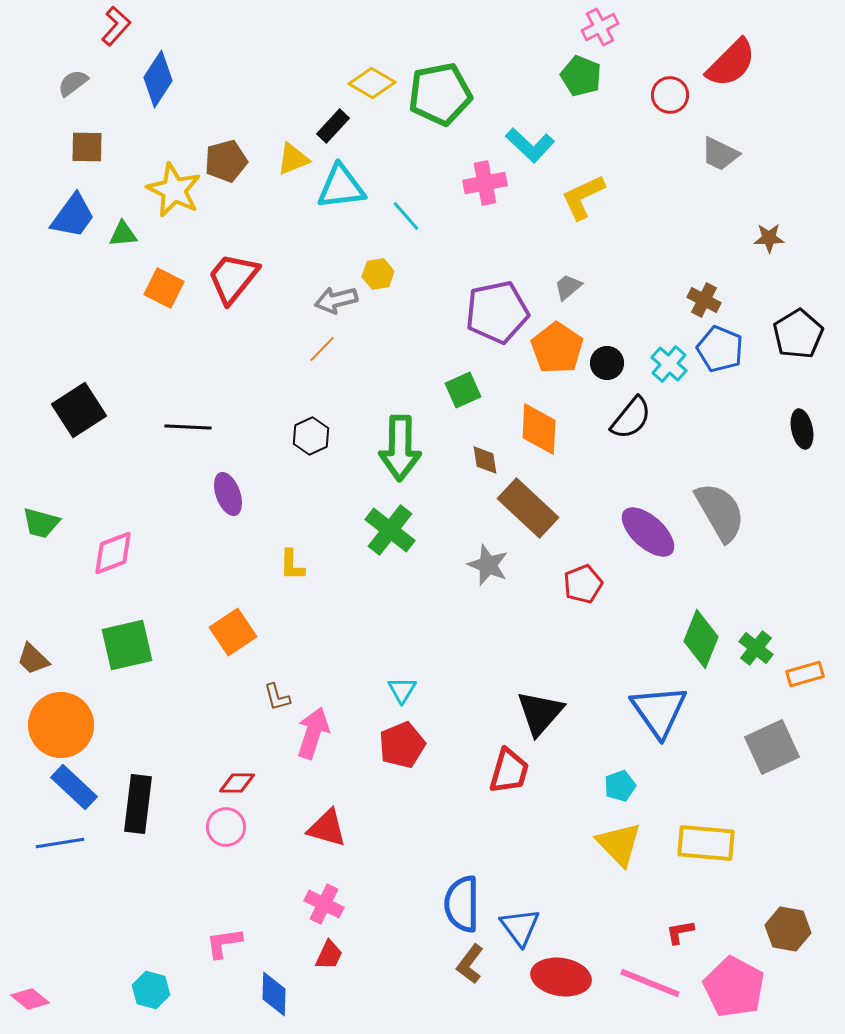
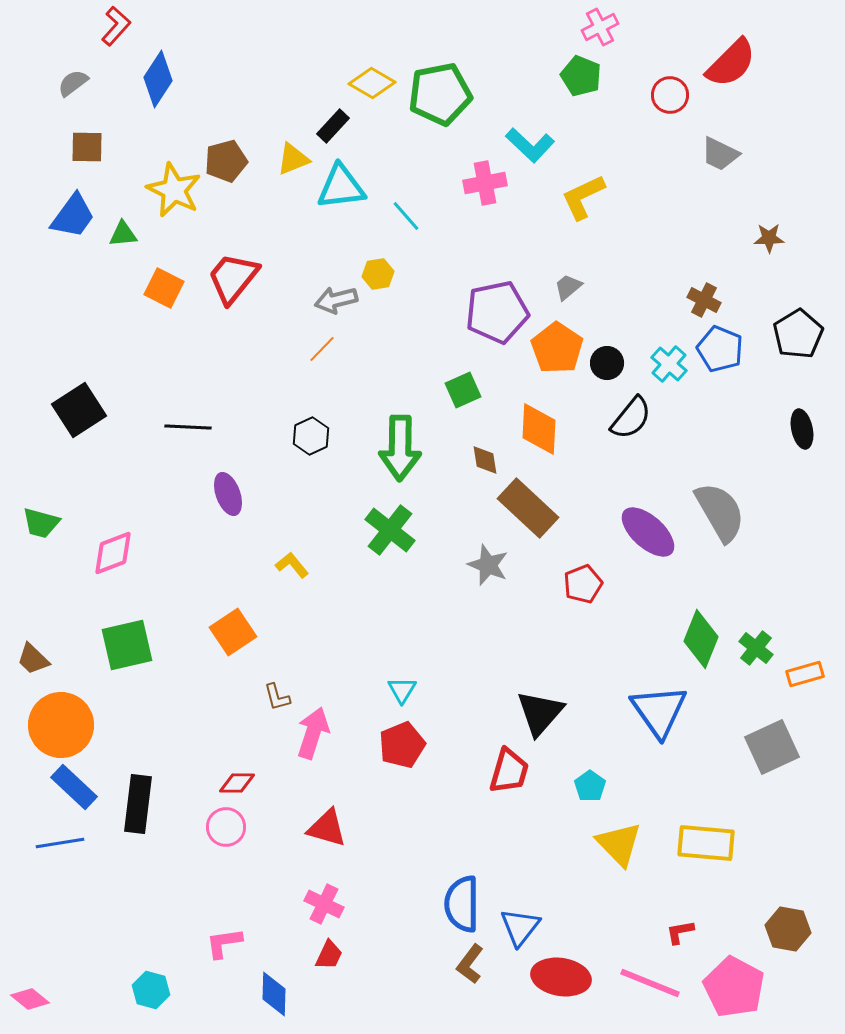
yellow L-shape at (292, 565): rotated 140 degrees clockwise
cyan pentagon at (620, 786): moved 30 px left; rotated 16 degrees counterclockwise
blue triangle at (520, 927): rotated 15 degrees clockwise
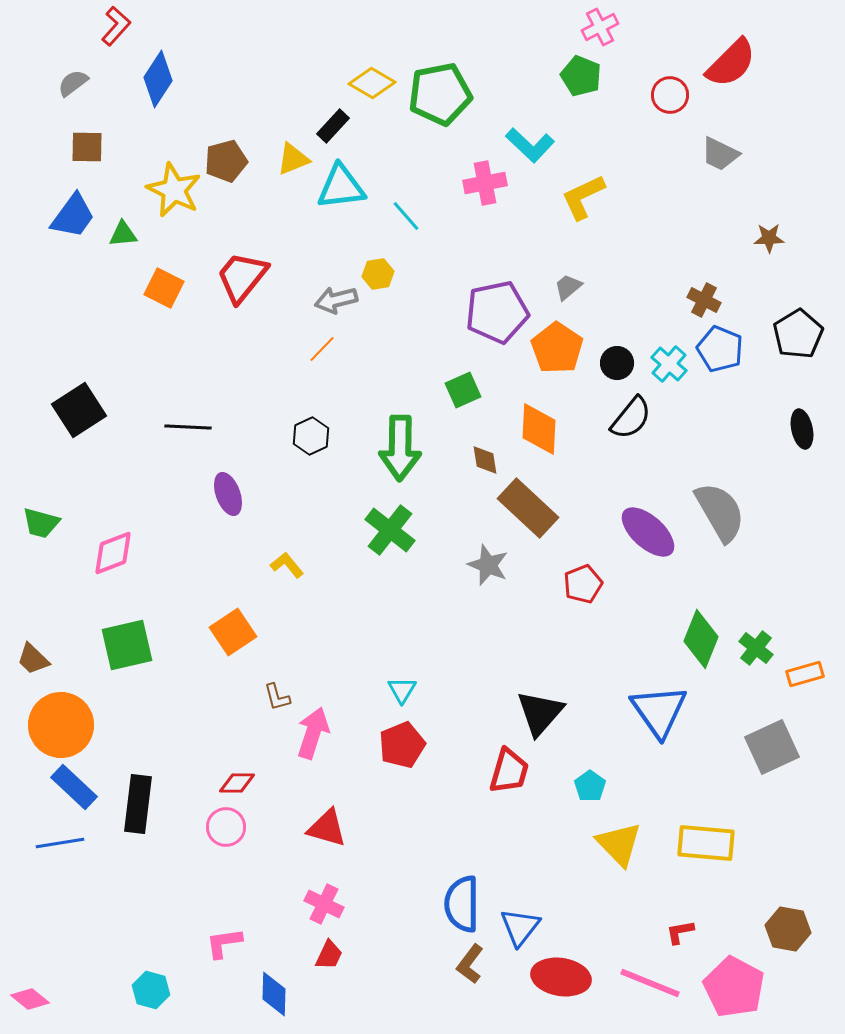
red trapezoid at (233, 278): moved 9 px right, 1 px up
black circle at (607, 363): moved 10 px right
yellow L-shape at (292, 565): moved 5 px left
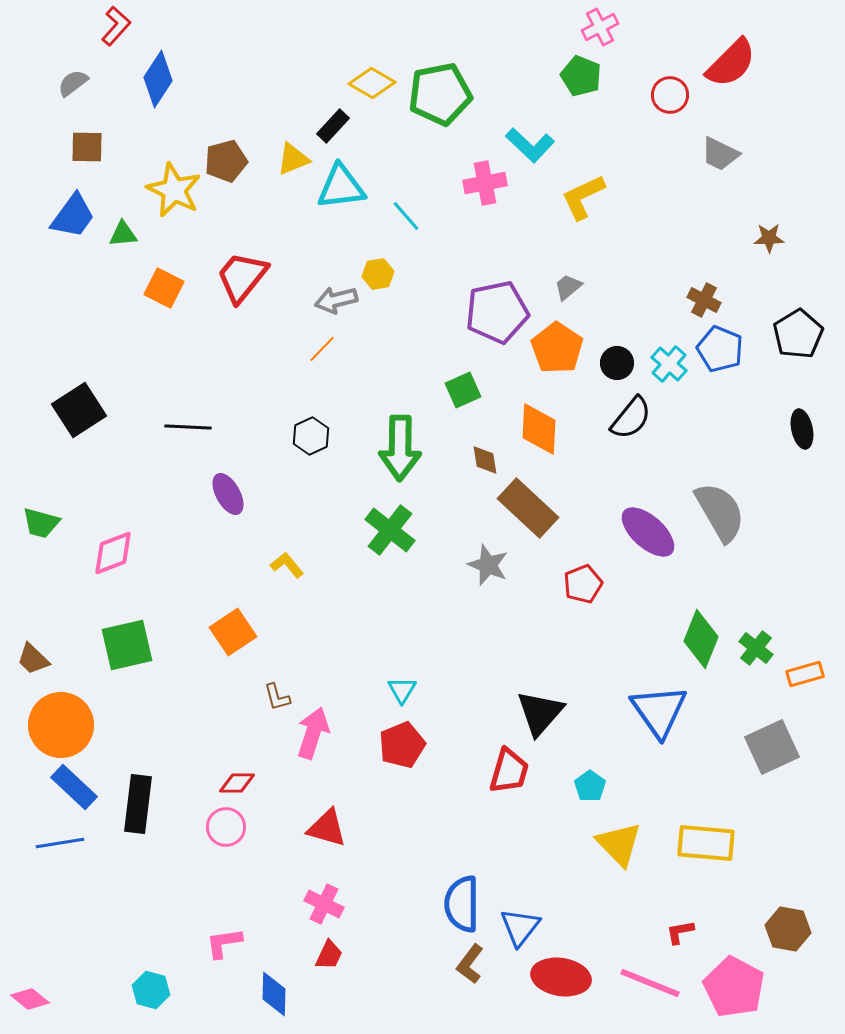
purple ellipse at (228, 494): rotated 9 degrees counterclockwise
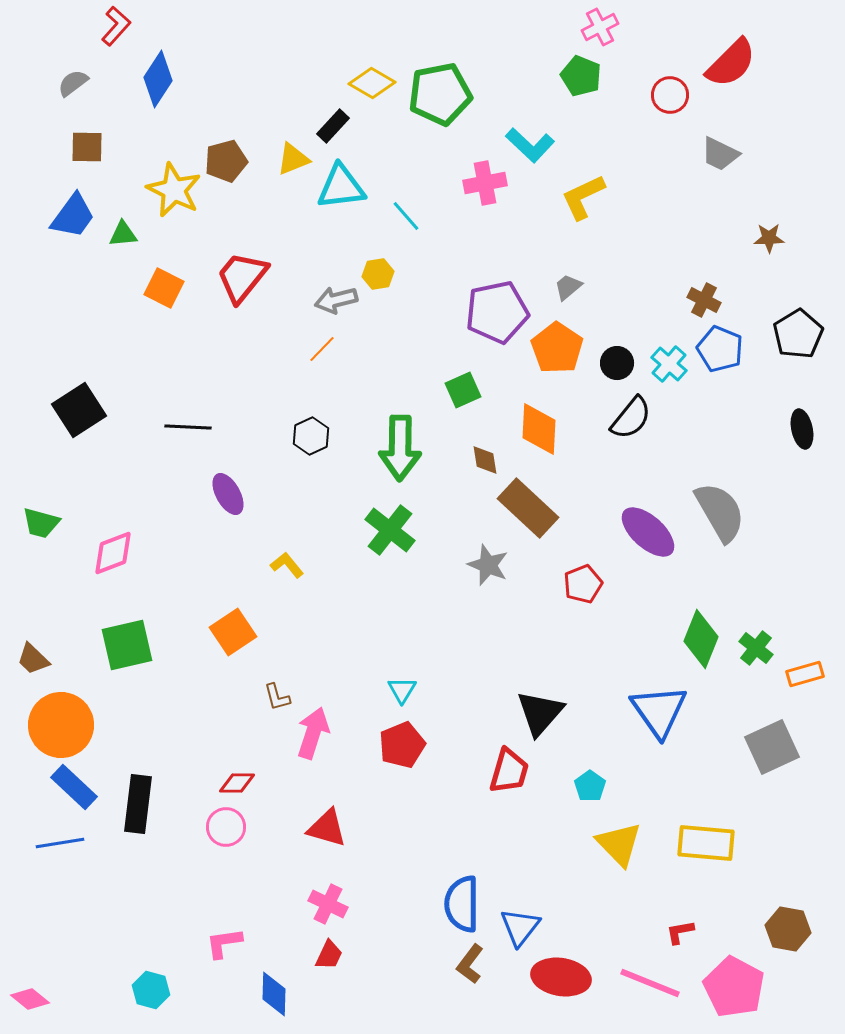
pink cross at (324, 904): moved 4 px right
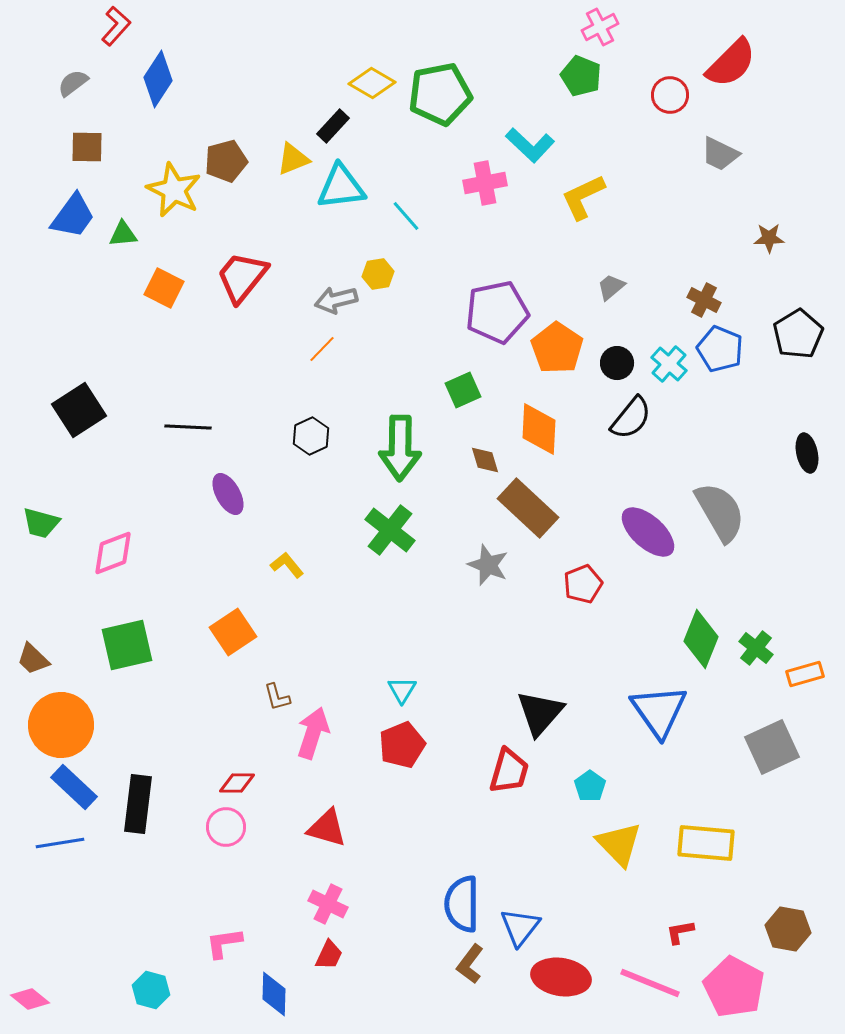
gray trapezoid at (568, 287): moved 43 px right
black ellipse at (802, 429): moved 5 px right, 24 px down
brown diamond at (485, 460): rotated 8 degrees counterclockwise
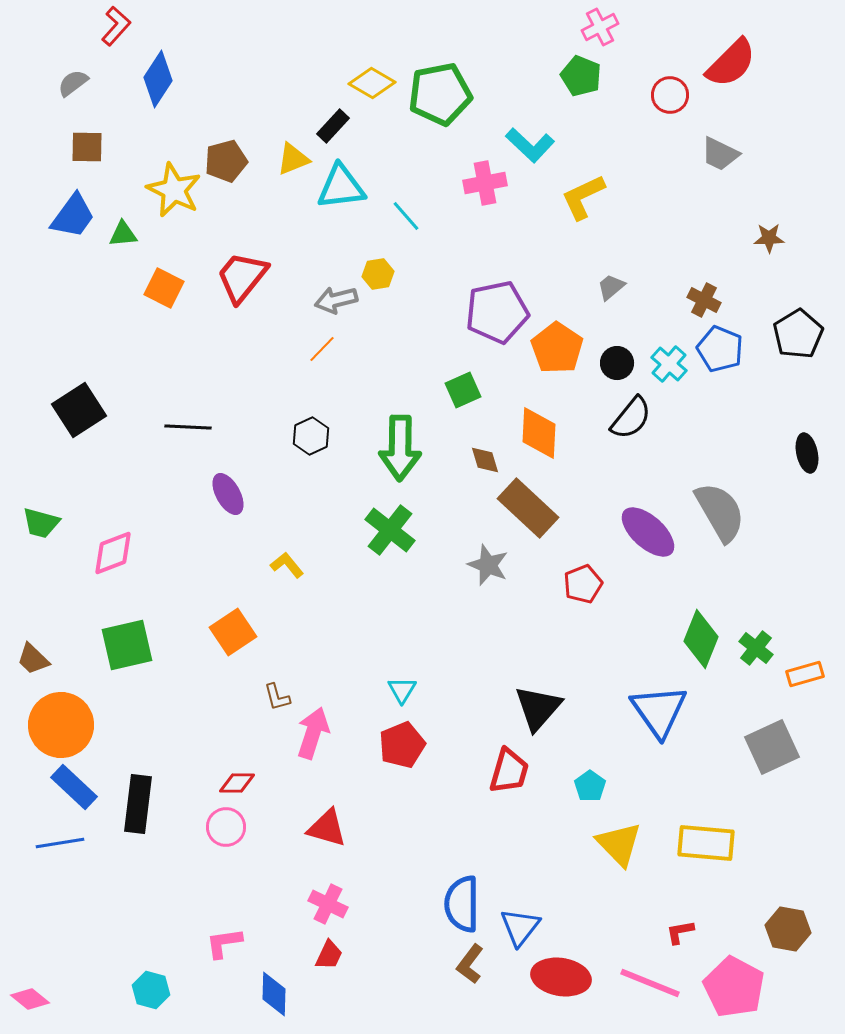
orange diamond at (539, 429): moved 4 px down
black triangle at (540, 713): moved 2 px left, 5 px up
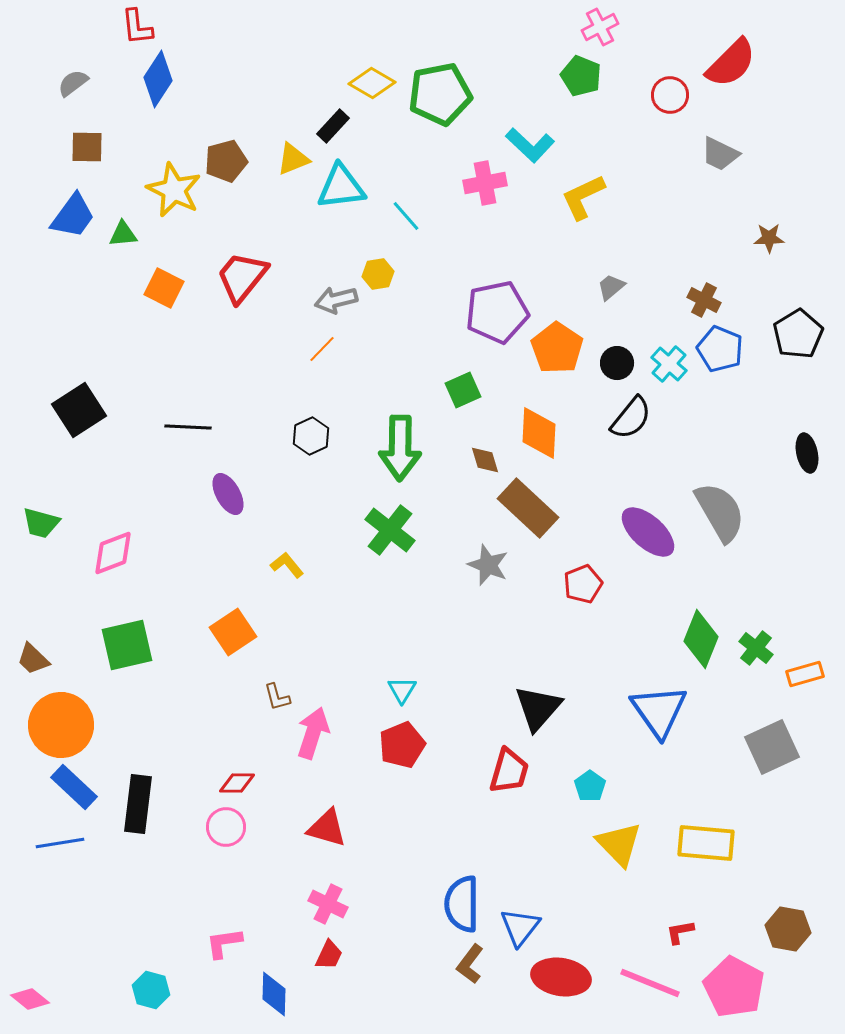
red L-shape at (116, 26): moved 21 px right, 1 px down; rotated 132 degrees clockwise
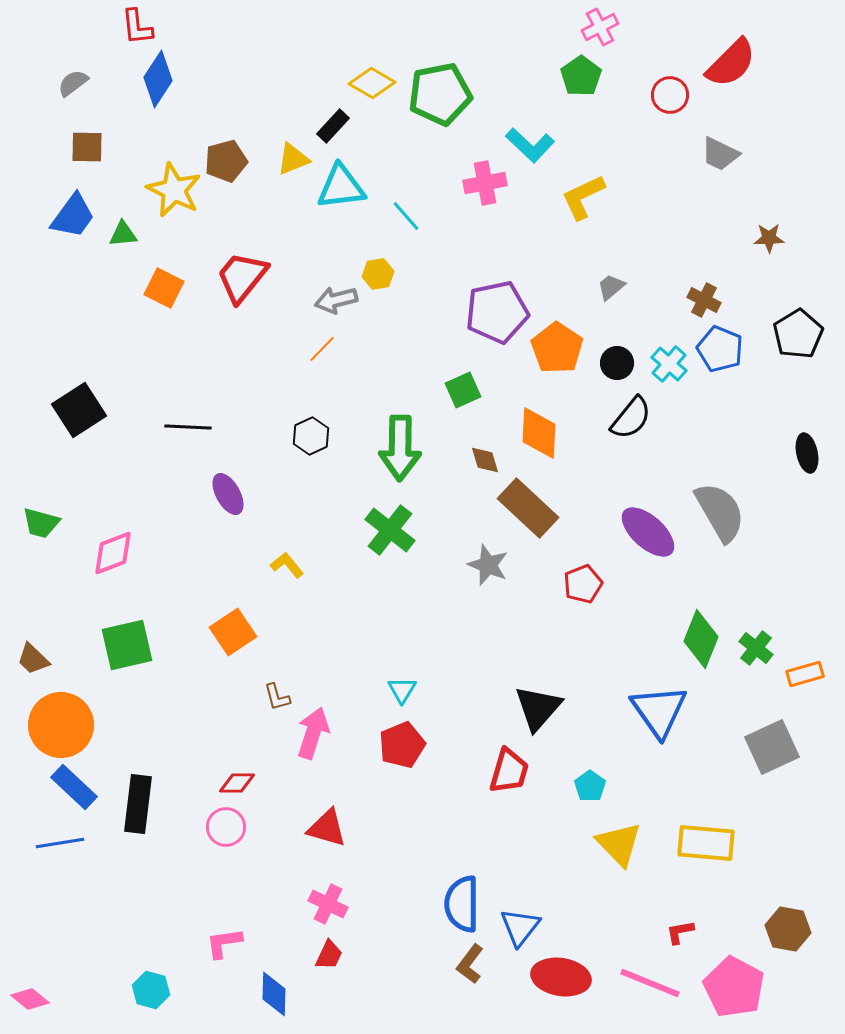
green pentagon at (581, 76): rotated 15 degrees clockwise
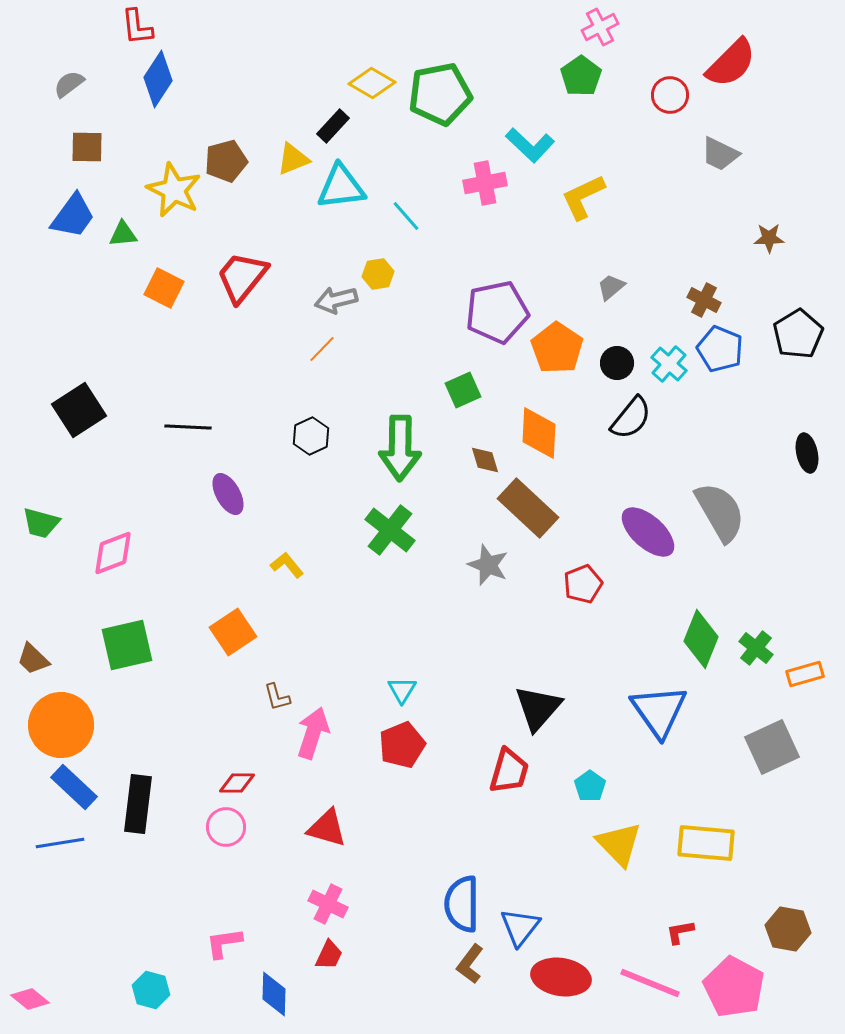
gray semicircle at (73, 83): moved 4 px left, 1 px down
